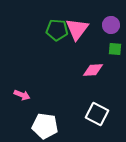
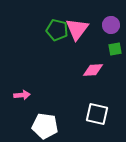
green pentagon: rotated 10 degrees clockwise
green square: rotated 16 degrees counterclockwise
pink arrow: rotated 28 degrees counterclockwise
white square: rotated 15 degrees counterclockwise
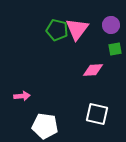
pink arrow: moved 1 px down
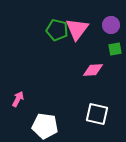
pink arrow: moved 4 px left, 3 px down; rotated 56 degrees counterclockwise
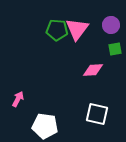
green pentagon: rotated 10 degrees counterclockwise
